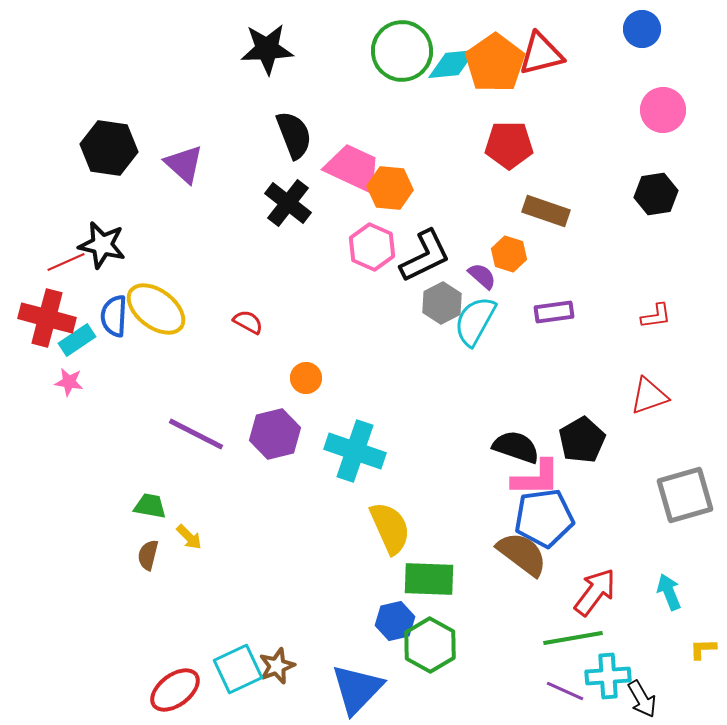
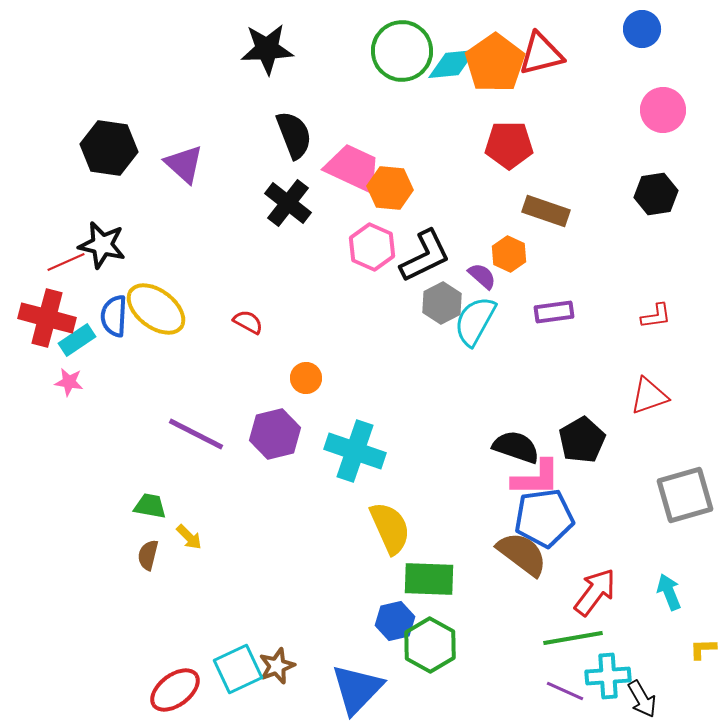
orange hexagon at (509, 254): rotated 8 degrees clockwise
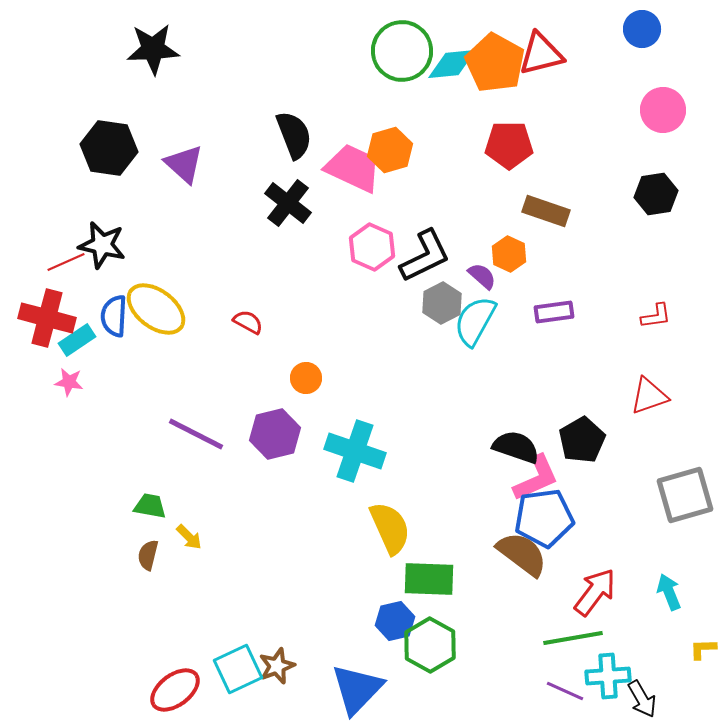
black star at (267, 49): moved 114 px left
orange pentagon at (495, 63): rotated 8 degrees counterclockwise
orange hexagon at (390, 188): moved 38 px up; rotated 21 degrees counterclockwise
pink L-shape at (536, 478): rotated 24 degrees counterclockwise
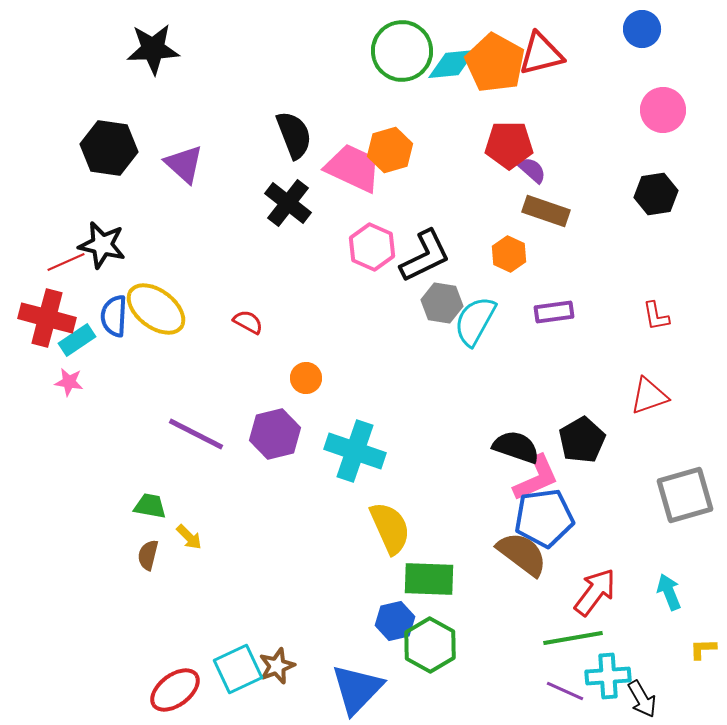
purple semicircle at (482, 276): moved 50 px right, 106 px up
gray hexagon at (442, 303): rotated 24 degrees counterclockwise
red L-shape at (656, 316): rotated 88 degrees clockwise
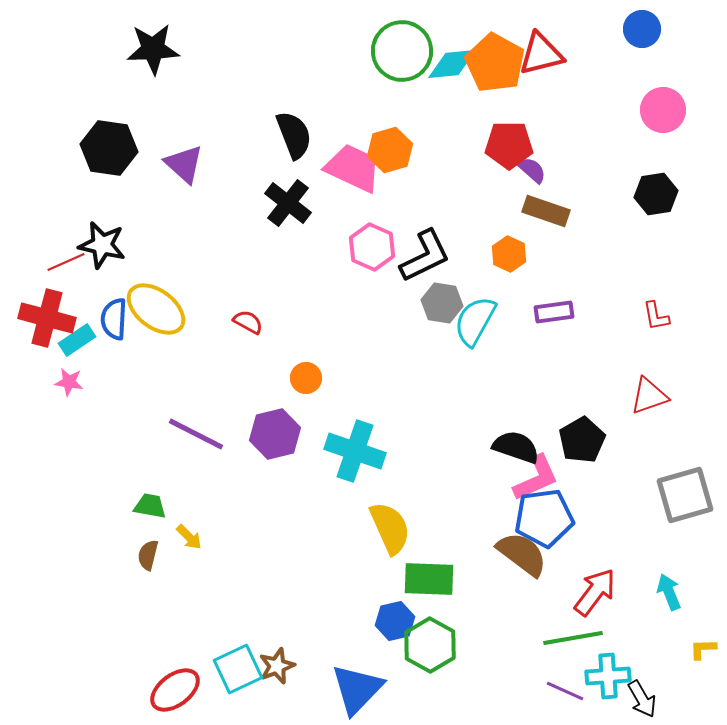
blue semicircle at (114, 316): moved 3 px down
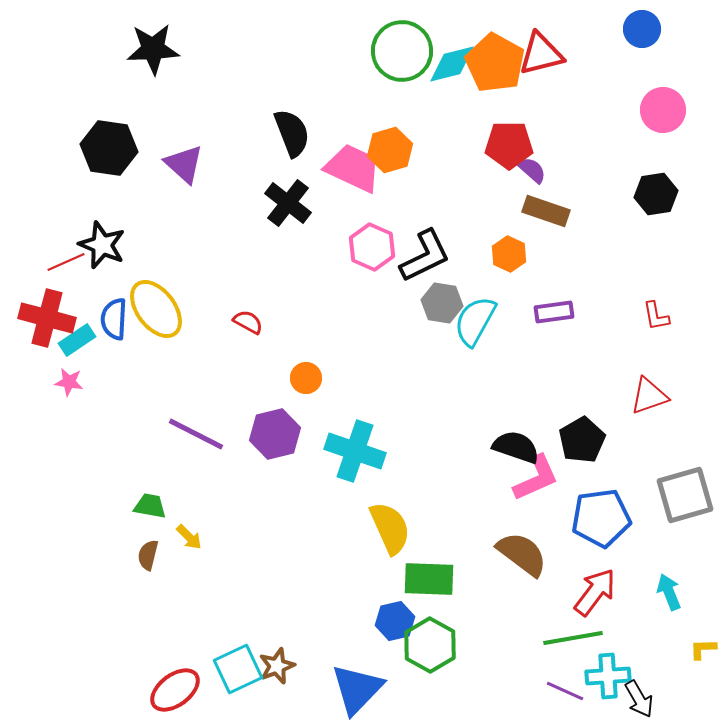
cyan diamond at (452, 64): rotated 9 degrees counterclockwise
black semicircle at (294, 135): moved 2 px left, 2 px up
black star at (102, 245): rotated 9 degrees clockwise
yellow ellipse at (156, 309): rotated 16 degrees clockwise
blue pentagon at (544, 518): moved 57 px right
black arrow at (642, 699): moved 3 px left
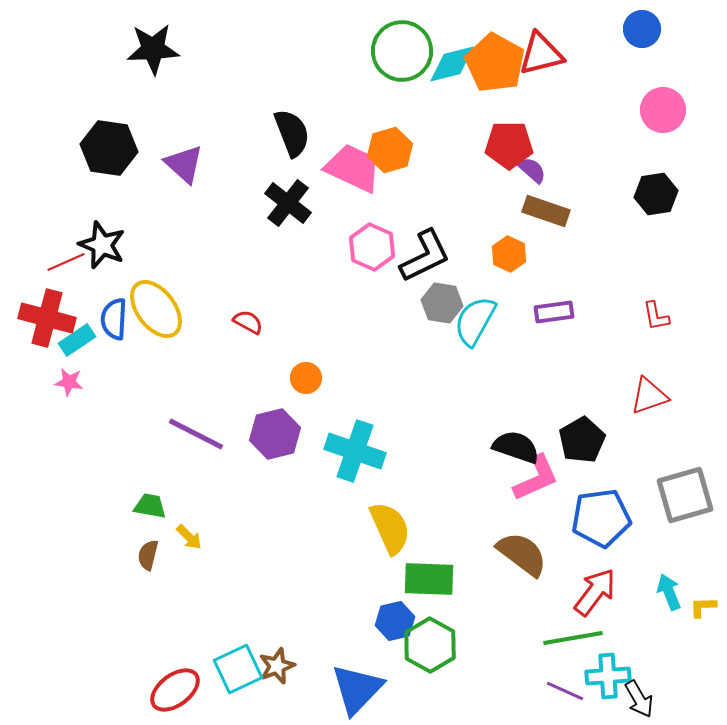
yellow L-shape at (703, 649): moved 42 px up
